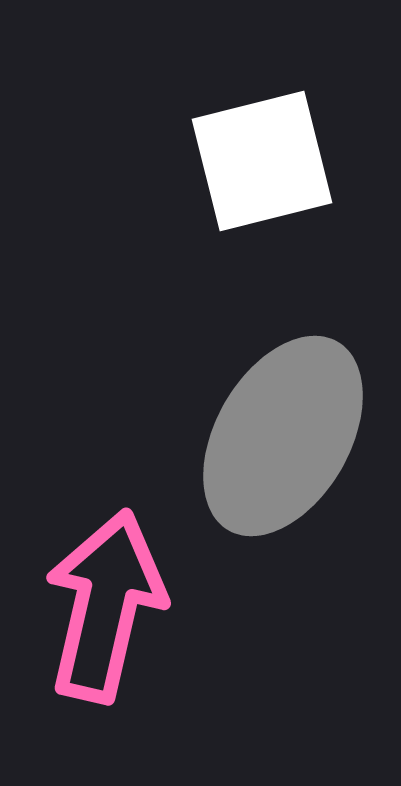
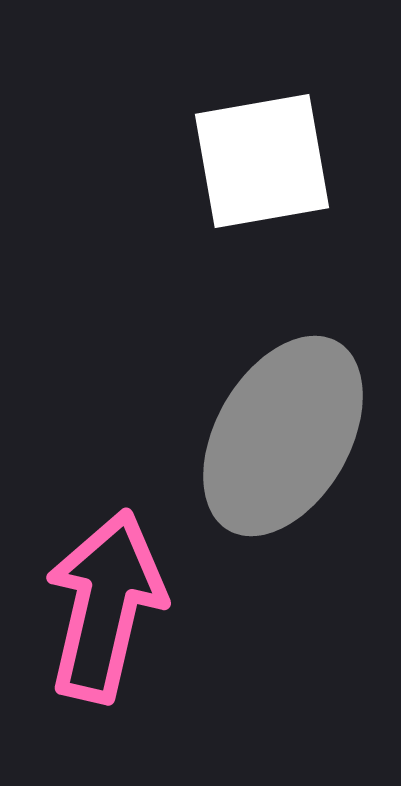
white square: rotated 4 degrees clockwise
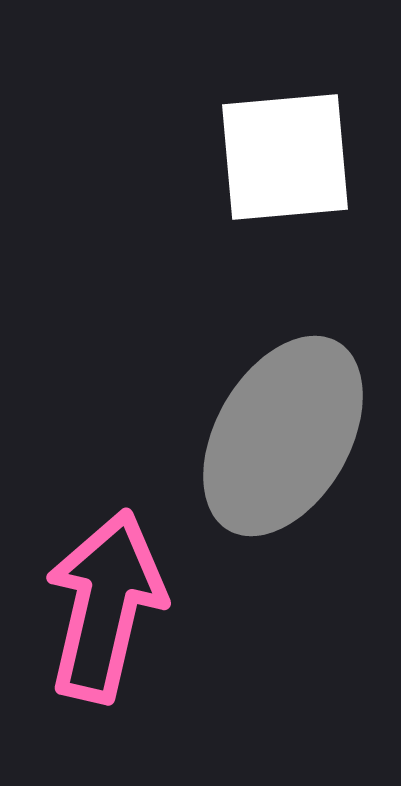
white square: moved 23 px right, 4 px up; rotated 5 degrees clockwise
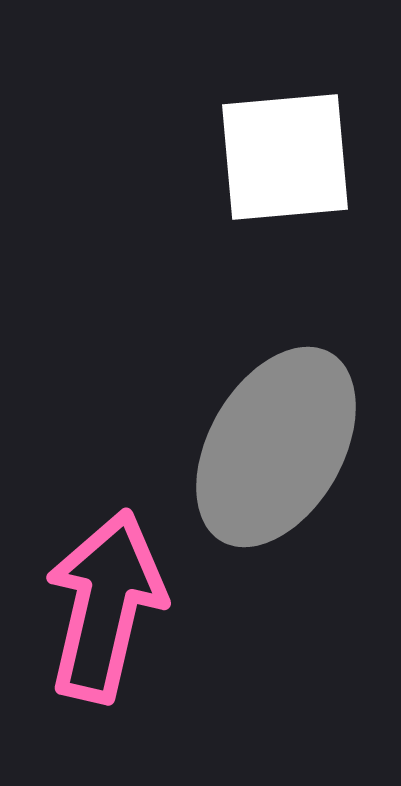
gray ellipse: moved 7 px left, 11 px down
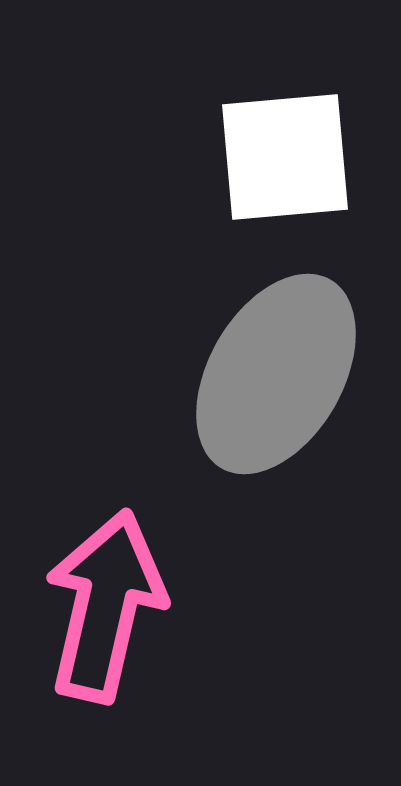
gray ellipse: moved 73 px up
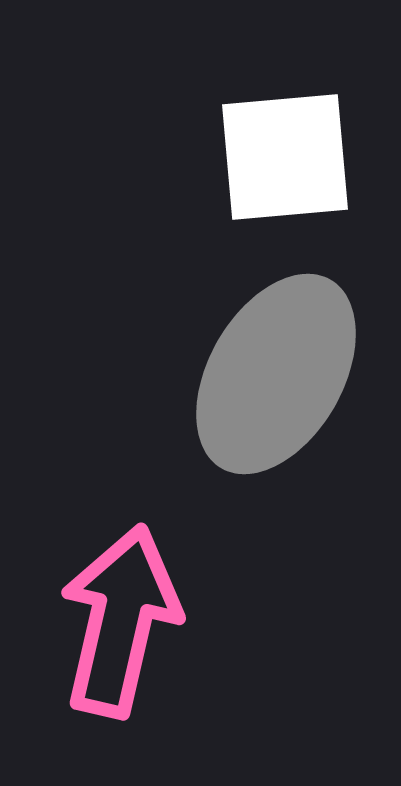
pink arrow: moved 15 px right, 15 px down
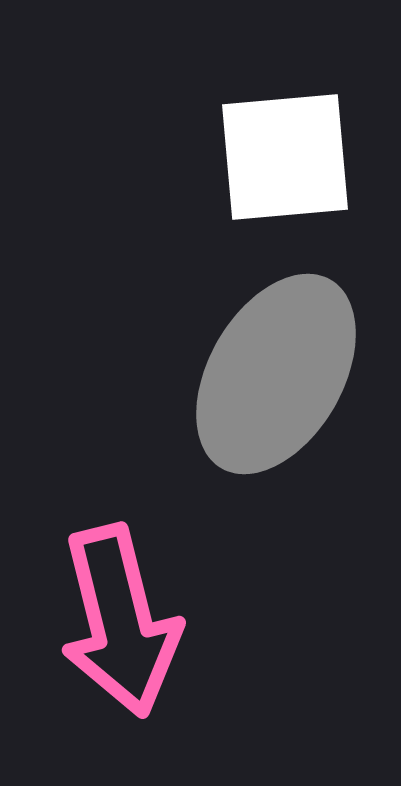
pink arrow: rotated 153 degrees clockwise
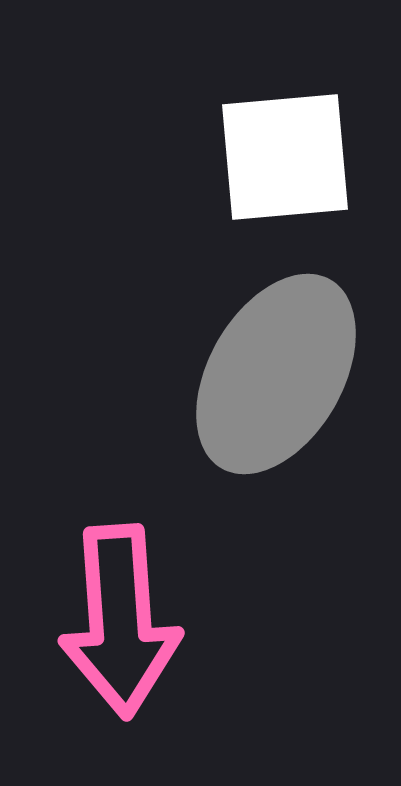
pink arrow: rotated 10 degrees clockwise
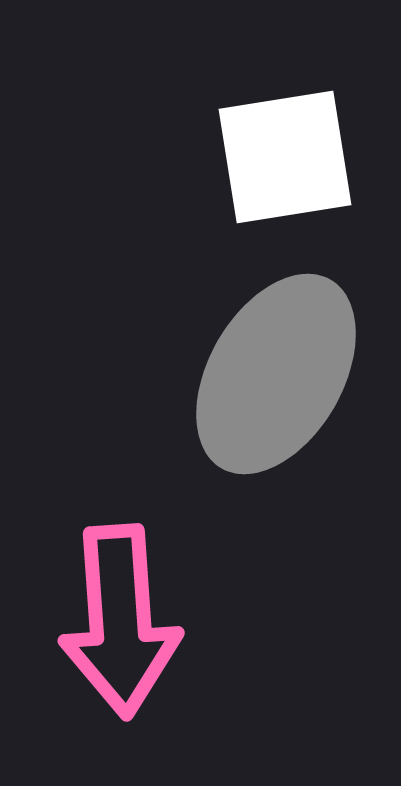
white square: rotated 4 degrees counterclockwise
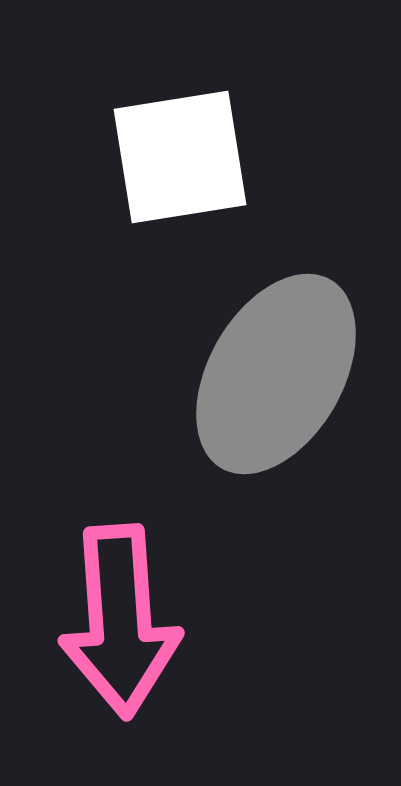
white square: moved 105 px left
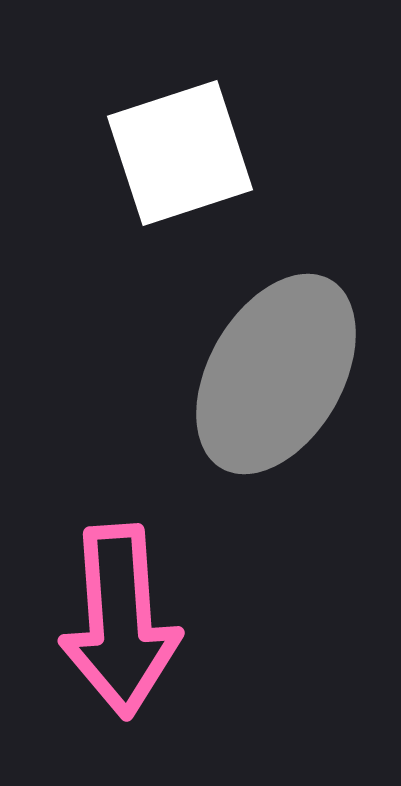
white square: moved 4 px up; rotated 9 degrees counterclockwise
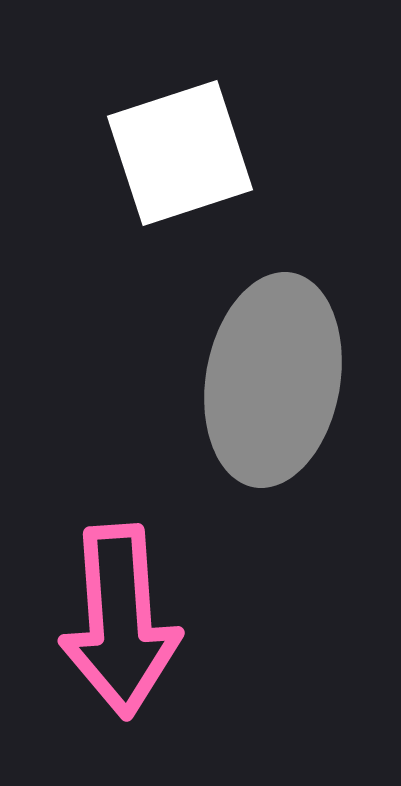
gray ellipse: moved 3 px left, 6 px down; rotated 20 degrees counterclockwise
